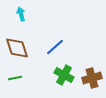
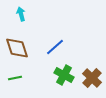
brown cross: rotated 30 degrees counterclockwise
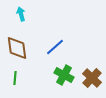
brown diamond: rotated 10 degrees clockwise
green line: rotated 72 degrees counterclockwise
